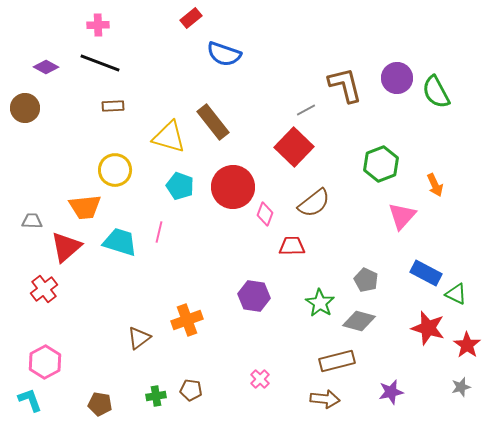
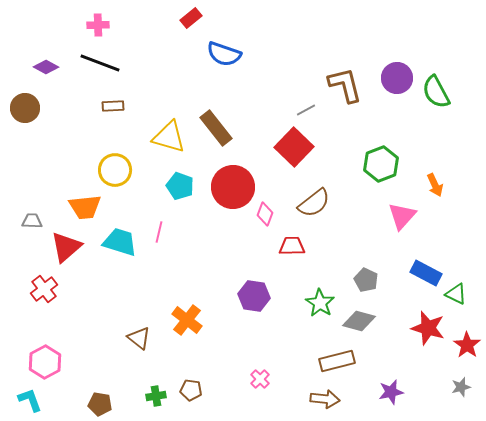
brown rectangle at (213, 122): moved 3 px right, 6 px down
orange cross at (187, 320): rotated 32 degrees counterclockwise
brown triangle at (139, 338): rotated 45 degrees counterclockwise
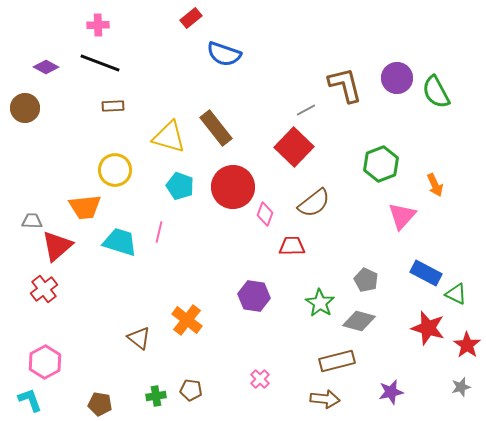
red triangle at (66, 247): moved 9 px left, 1 px up
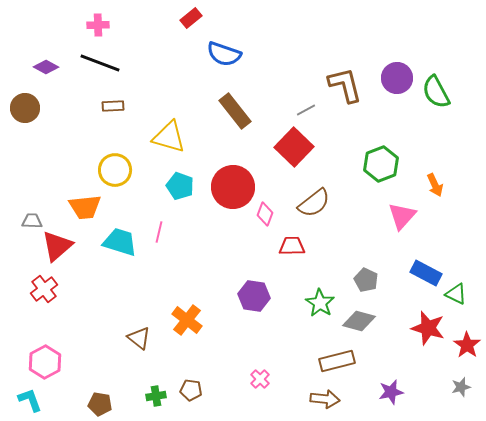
brown rectangle at (216, 128): moved 19 px right, 17 px up
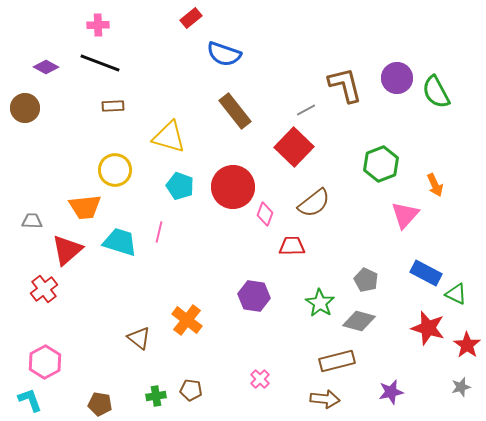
pink triangle at (402, 216): moved 3 px right, 1 px up
red triangle at (57, 246): moved 10 px right, 4 px down
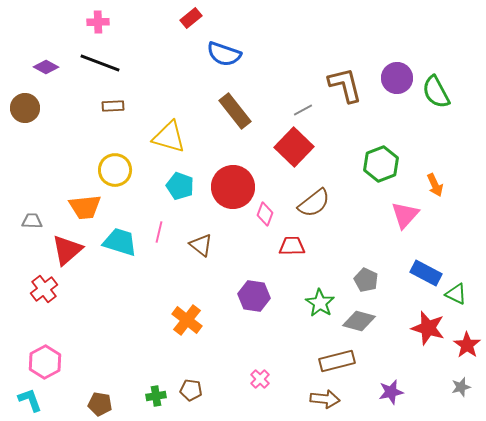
pink cross at (98, 25): moved 3 px up
gray line at (306, 110): moved 3 px left
brown triangle at (139, 338): moved 62 px right, 93 px up
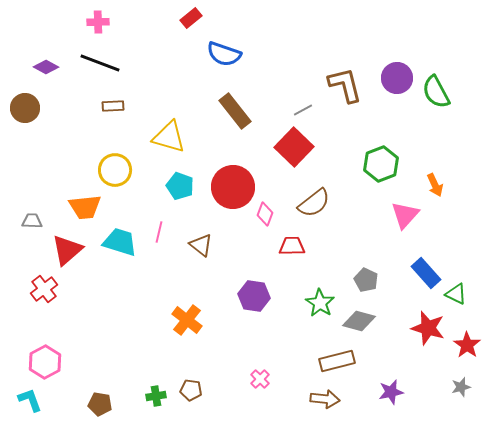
blue rectangle at (426, 273): rotated 20 degrees clockwise
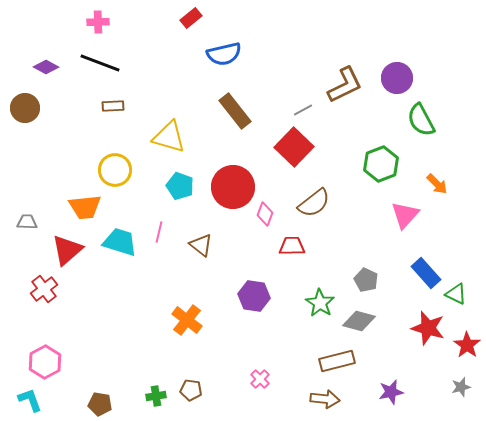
blue semicircle at (224, 54): rotated 32 degrees counterclockwise
brown L-shape at (345, 85): rotated 78 degrees clockwise
green semicircle at (436, 92): moved 15 px left, 28 px down
orange arrow at (435, 185): moved 2 px right, 1 px up; rotated 20 degrees counterclockwise
gray trapezoid at (32, 221): moved 5 px left, 1 px down
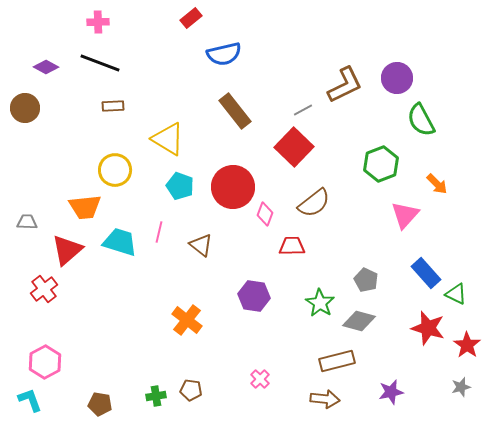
yellow triangle at (169, 137): moved 1 px left, 2 px down; rotated 15 degrees clockwise
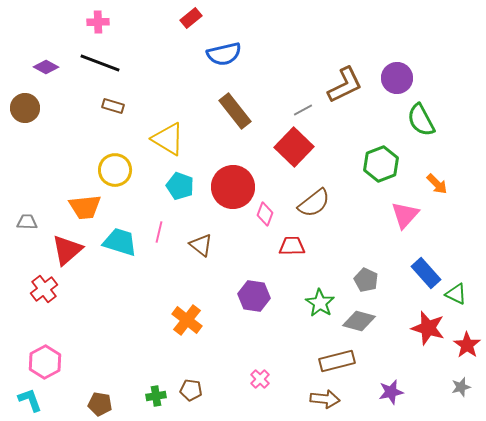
brown rectangle at (113, 106): rotated 20 degrees clockwise
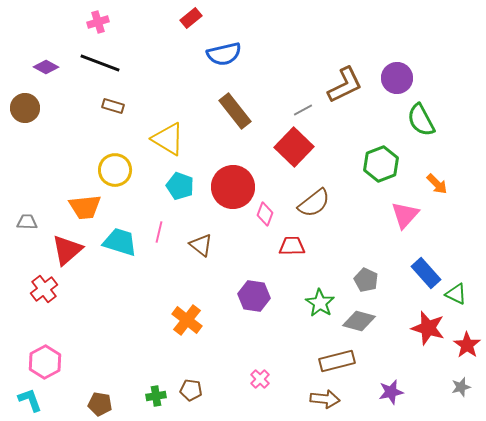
pink cross at (98, 22): rotated 15 degrees counterclockwise
